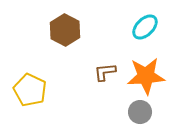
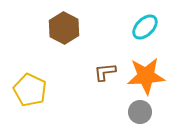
brown hexagon: moved 1 px left, 2 px up
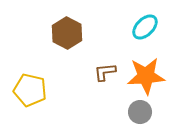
brown hexagon: moved 3 px right, 5 px down
yellow pentagon: rotated 12 degrees counterclockwise
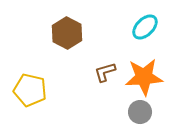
brown L-shape: rotated 10 degrees counterclockwise
orange star: moved 2 px left, 1 px down
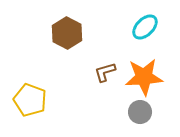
yellow pentagon: moved 10 px down; rotated 8 degrees clockwise
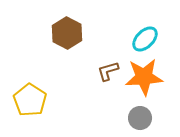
cyan ellipse: moved 12 px down
brown L-shape: moved 3 px right, 1 px up
yellow pentagon: rotated 12 degrees clockwise
gray circle: moved 6 px down
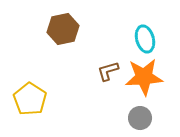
brown hexagon: moved 4 px left, 4 px up; rotated 20 degrees clockwise
cyan ellipse: rotated 60 degrees counterclockwise
yellow pentagon: moved 1 px up
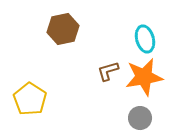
orange star: rotated 6 degrees counterclockwise
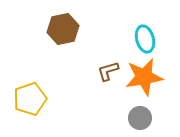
yellow pentagon: rotated 20 degrees clockwise
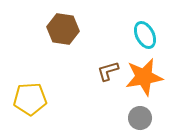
brown hexagon: rotated 20 degrees clockwise
cyan ellipse: moved 4 px up; rotated 12 degrees counterclockwise
yellow pentagon: rotated 16 degrees clockwise
